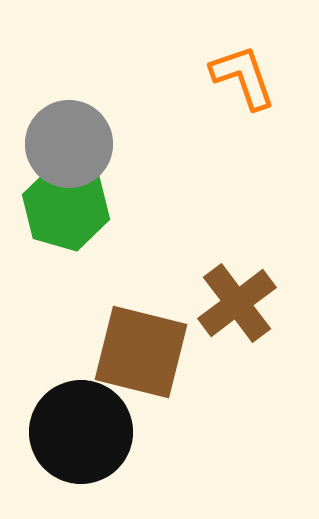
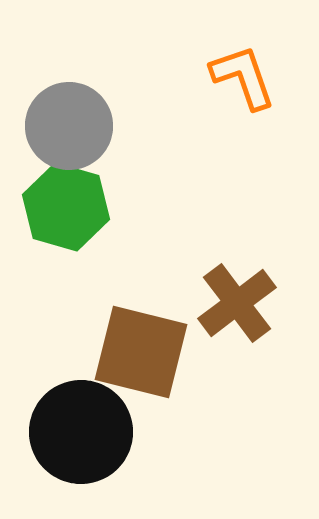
gray circle: moved 18 px up
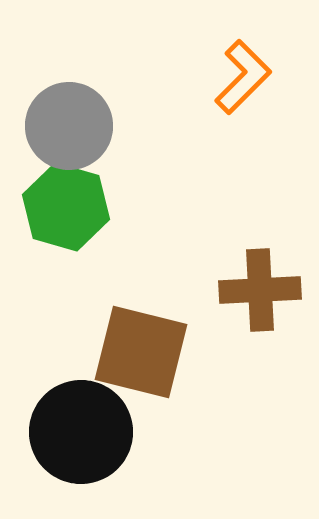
orange L-shape: rotated 64 degrees clockwise
brown cross: moved 23 px right, 13 px up; rotated 34 degrees clockwise
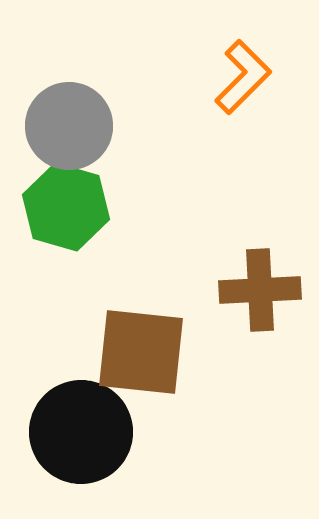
brown square: rotated 8 degrees counterclockwise
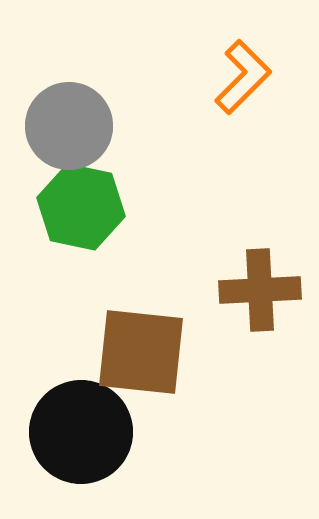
green hexagon: moved 15 px right; rotated 4 degrees counterclockwise
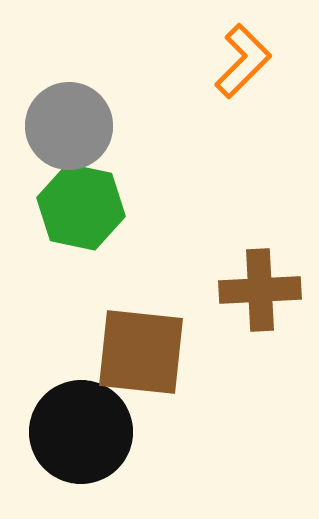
orange L-shape: moved 16 px up
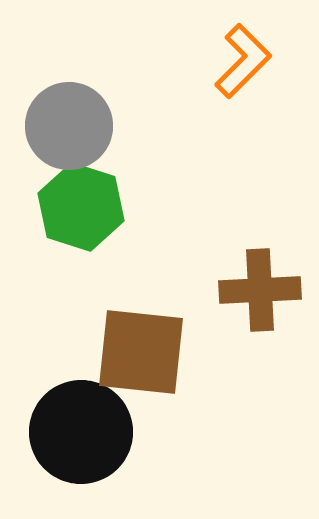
green hexagon: rotated 6 degrees clockwise
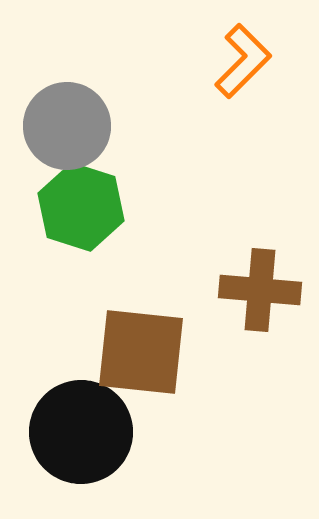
gray circle: moved 2 px left
brown cross: rotated 8 degrees clockwise
